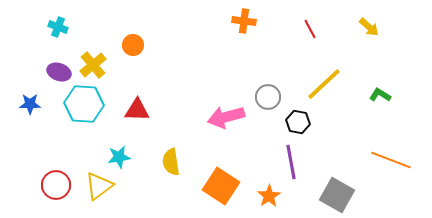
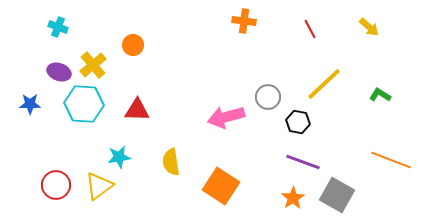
purple line: moved 12 px right; rotated 60 degrees counterclockwise
orange star: moved 24 px right, 2 px down
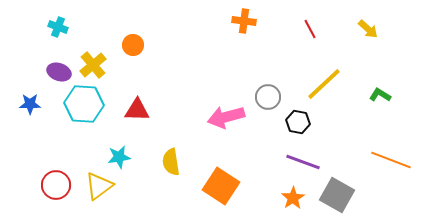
yellow arrow: moved 1 px left, 2 px down
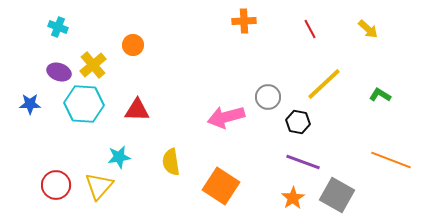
orange cross: rotated 10 degrees counterclockwise
yellow triangle: rotated 12 degrees counterclockwise
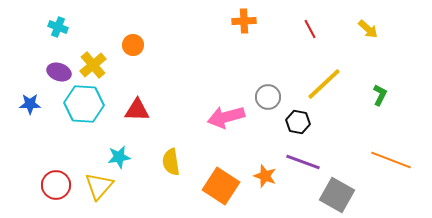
green L-shape: rotated 85 degrees clockwise
orange star: moved 28 px left, 22 px up; rotated 20 degrees counterclockwise
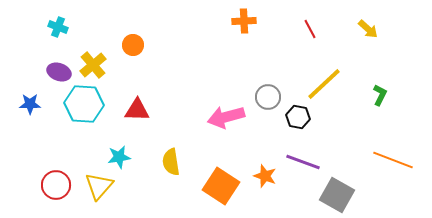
black hexagon: moved 5 px up
orange line: moved 2 px right
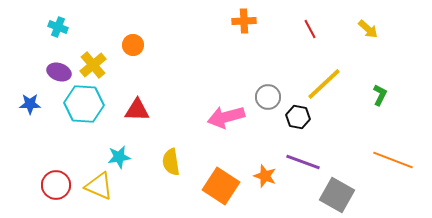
yellow triangle: rotated 48 degrees counterclockwise
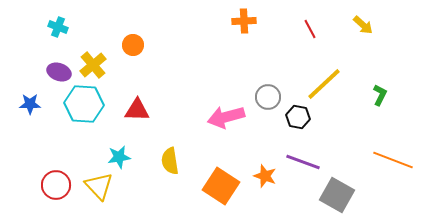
yellow arrow: moved 5 px left, 4 px up
yellow semicircle: moved 1 px left, 1 px up
yellow triangle: rotated 24 degrees clockwise
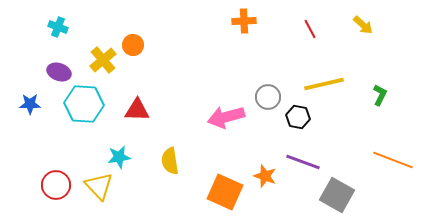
yellow cross: moved 10 px right, 5 px up
yellow line: rotated 30 degrees clockwise
orange square: moved 4 px right, 6 px down; rotated 9 degrees counterclockwise
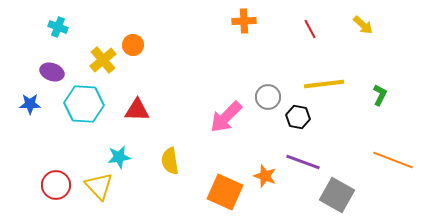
purple ellipse: moved 7 px left
yellow line: rotated 6 degrees clockwise
pink arrow: rotated 30 degrees counterclockwise
